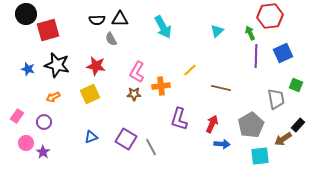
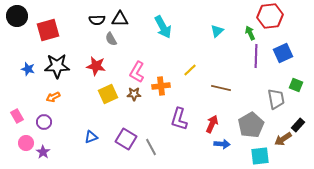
black circle: moved 9 px left, 2 px down
black star: moved 1 px down; rotated 15 degrees counterclockwise
yellow square: moved 18 px right
pink rectangle: rotated 64 degrees counterclockwise
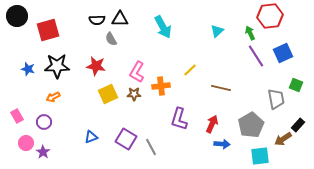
purple line: rotated 35 degrees counterclockwise
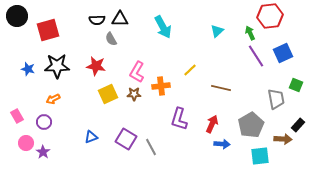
orange arrow: moved 2 px down
brown arrow: rotated 144 degrees counterclockwise
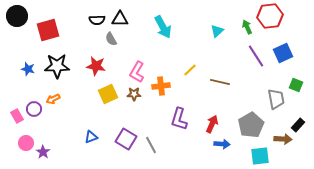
green arrow: moved 3 px left, 6 px up
brown line: moved 1 px left, 6 px up
purple circle: moved 10 px left, 13 px up
gray line: moved 2 px up
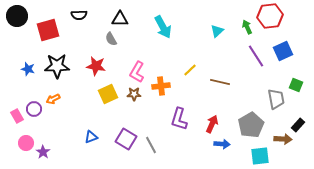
black semicircle: moved 18 px left, 5 px up
blue square: moved 2 px up
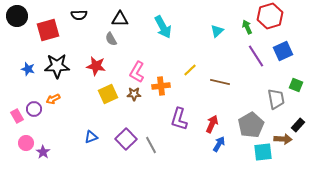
red hexagon: rotated 10 degrees counterclockwise
purple square: rotated 15 degrees clockwise
blue arrow: moved 3 px left; rotated 63 degrees counterclockwise
cyan square: moved 3 px right, 4 px up
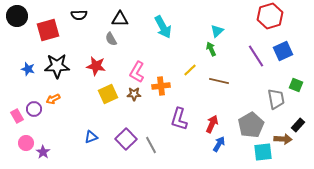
green arrow: moved 36 px left, 22 px down
brown line: moved 1 px left, 1 px up
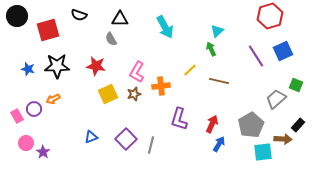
black semicircle: rotated 21 degrees clockwise
cyan arrow: moved 2 px right
brown star: rotated 16 degrees counterclockwise
gray trapezoid: rotated 120 degrees counterclockwise
gray line: rotated 42 degrees clockwise
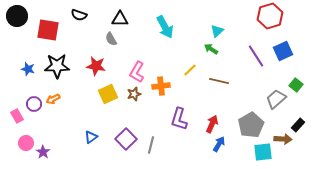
red square: rotated 25 degrees clockwise
green arrow: rotated 32 degrees counterclockwise
green square: rotated 16 degrees clockwise
purple circle: moved 5 px up
blue triangle: rotated 16 degrees counterclockwise
